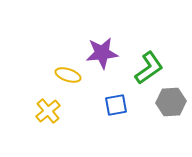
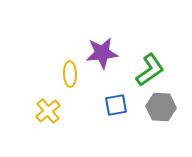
green L-shape: moved 1 px right, 2 px down
yellow ellipse: moved 2 px right, 1 px up; rotated 70 degrees clockwise
gray hexagon: moved 10 px left, 5 px down; rotated 8 degrees clockwise
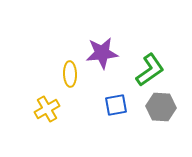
yellow cross: moved 1 px left, 2 px up; rotated 10 degrees clockwise
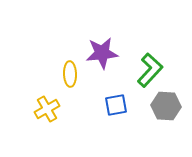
green L-shape: rotated 12 degrees counterclockwise
gray hexagon: moved 5 px right, 1 px up
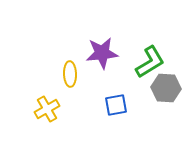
green L-shape: moved 8 px up; rotated 16 degrees clockwise
gray hexagon: moved 18 px up
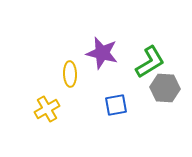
purple star: rotated 20 degrees clockwise
gray hexagon: moved 1 px left
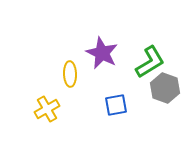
purple star: rotated 12 degrees clockwise
gray hexagon: rotated 16 degrees clockwise
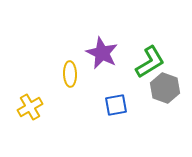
yellow cross: moved 17 px left, 2 px up
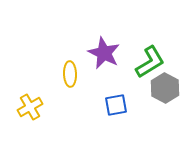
purple star: moved 2 px right
gray hexagon: rotated 8 degrees clockwise
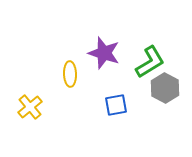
purple star: rotated 8 degrees counterclockwise
yellow cross: rotated 10 degrees counterclockwise
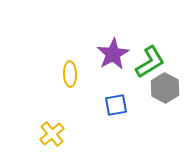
purple star: moved 9 px right, 1 px down; rotated 24 degrees clockwise
yellow cross: moved 22 px right, 27 px down
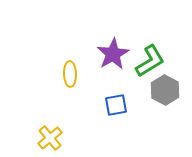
green L-shape: moved 1 px up
gray hexagon: moved 2 px down
yellow cross: moved 2 px left, 4 px down
